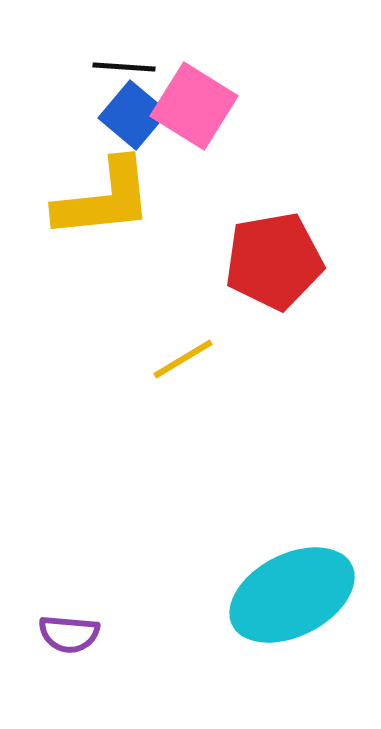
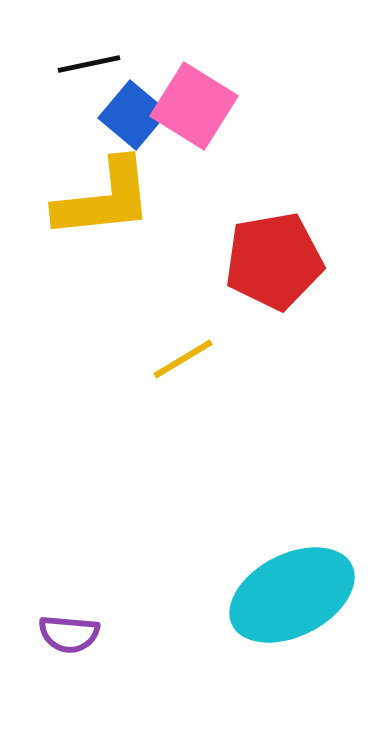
black line: moved 35 px left, 3 px up; rotated 16 degrees counterclockwise
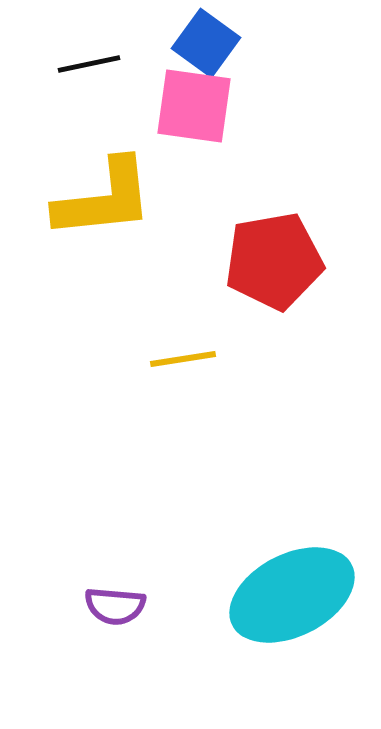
pink square: rotated 24 degrees counterclockwise
blue square: moved 73 px right, 72 px up; rotated 4 degrees counterclockwise
yellow line: rotated 22 degrees clockwise
purple semicircle: moved 46 px right, 28 px up
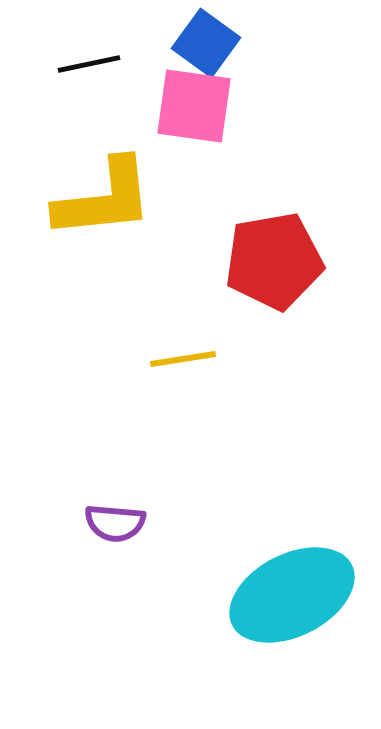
purple semicircle: moved 83 px up
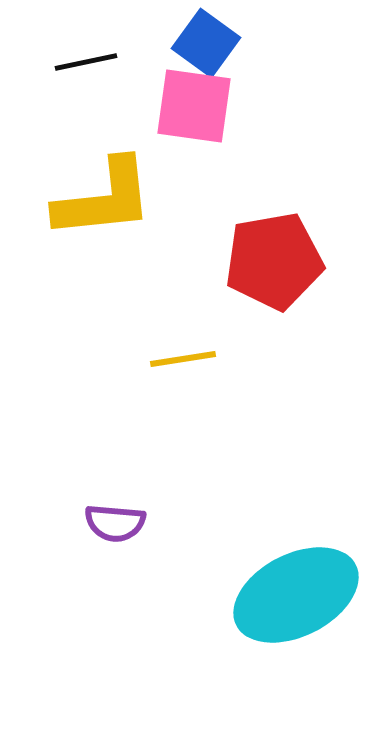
black line: moved 3 px left, 2 px up
cyan ellipse: moved 4 px right
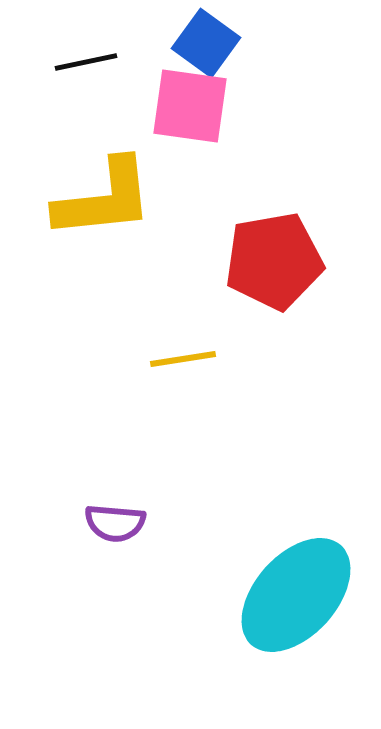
pink square: moved 4 px left
cyan ellipse: rotated 21 degrees counterclockwise
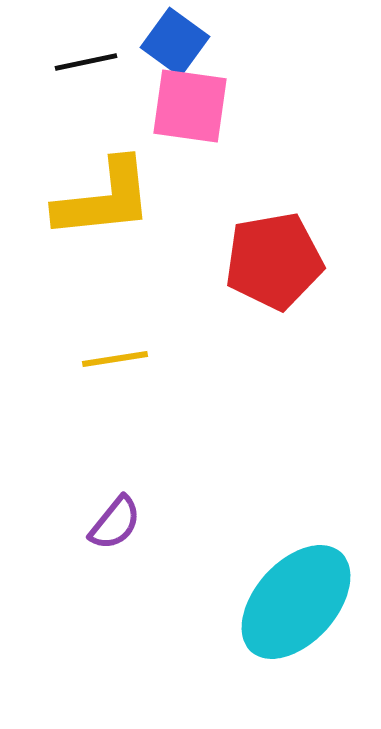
blue square: moved 31 px left, 1 px up
yellow line: moved 68 px left
purple semicircle: rotated 56 degrees counterclockwise
cyan ellipse: moved 7 px down
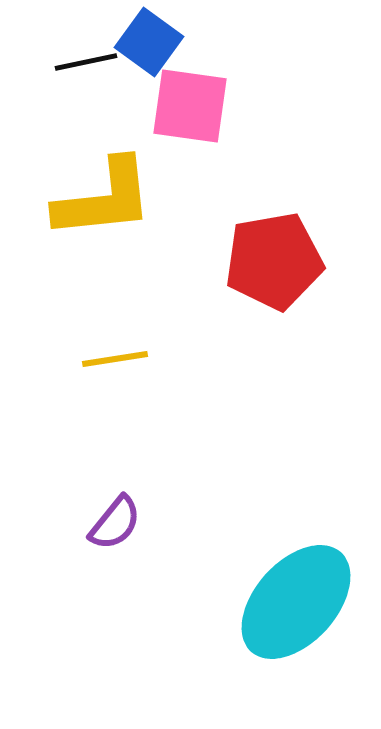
blue square: moved 26 px left
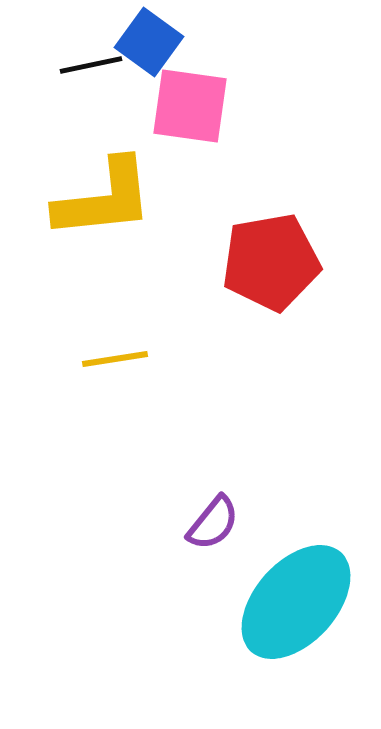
black line: moved 5 px right, 3 px down
red pentagon: moved 3 px left, 1 px down
purple semicircle: moved 98 px right
